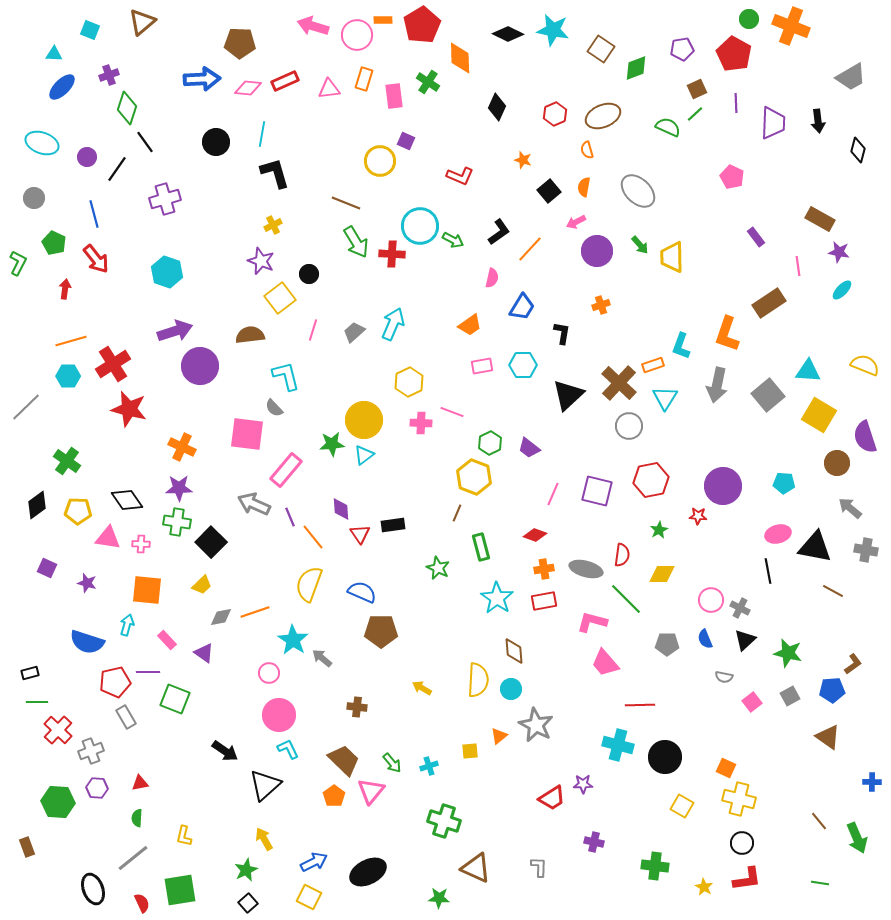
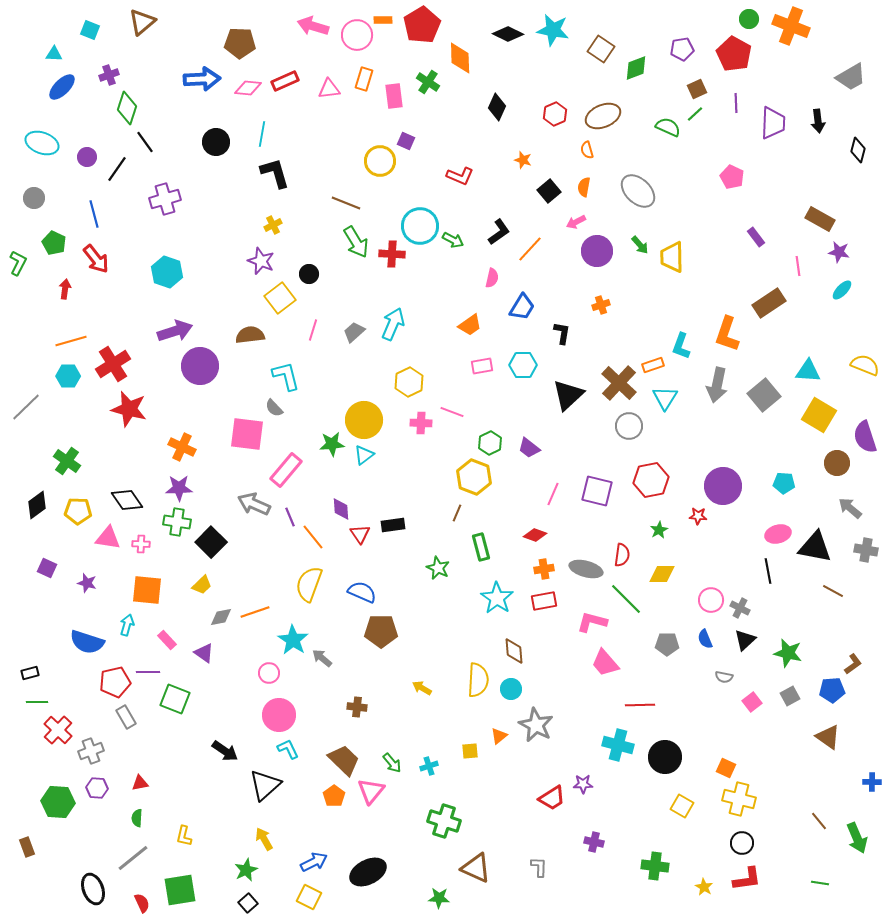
gray square at (768, 395): moved 4 px left
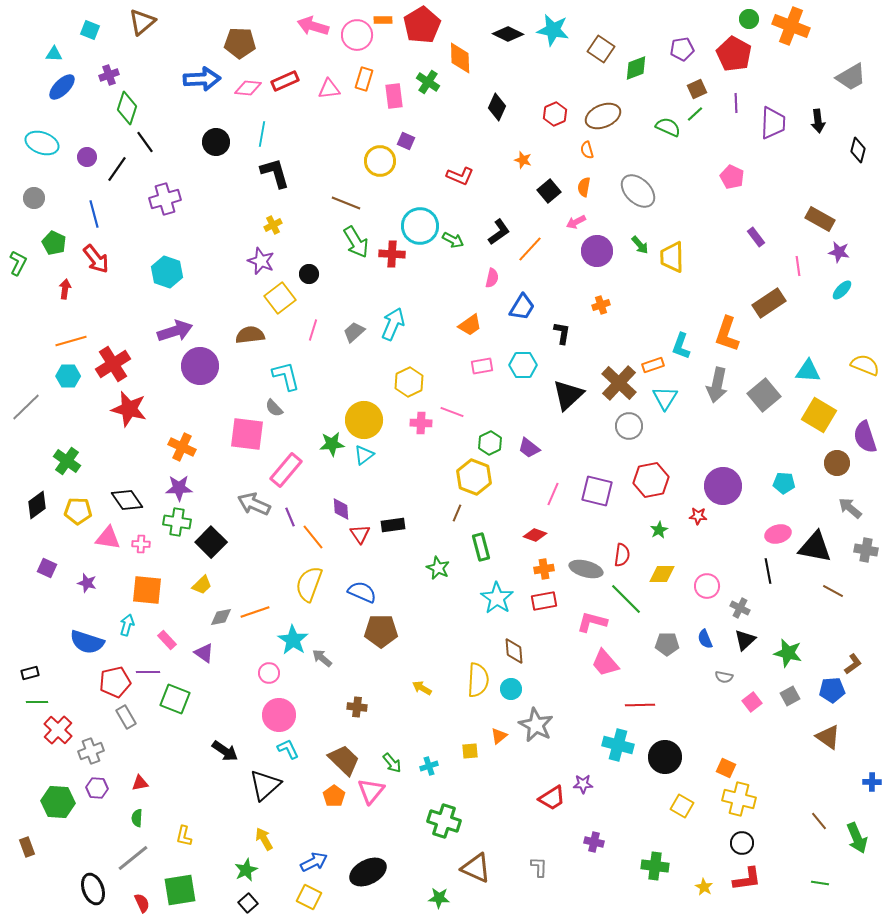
pink circle at (711, 600): moved 4 px left, 14 px up
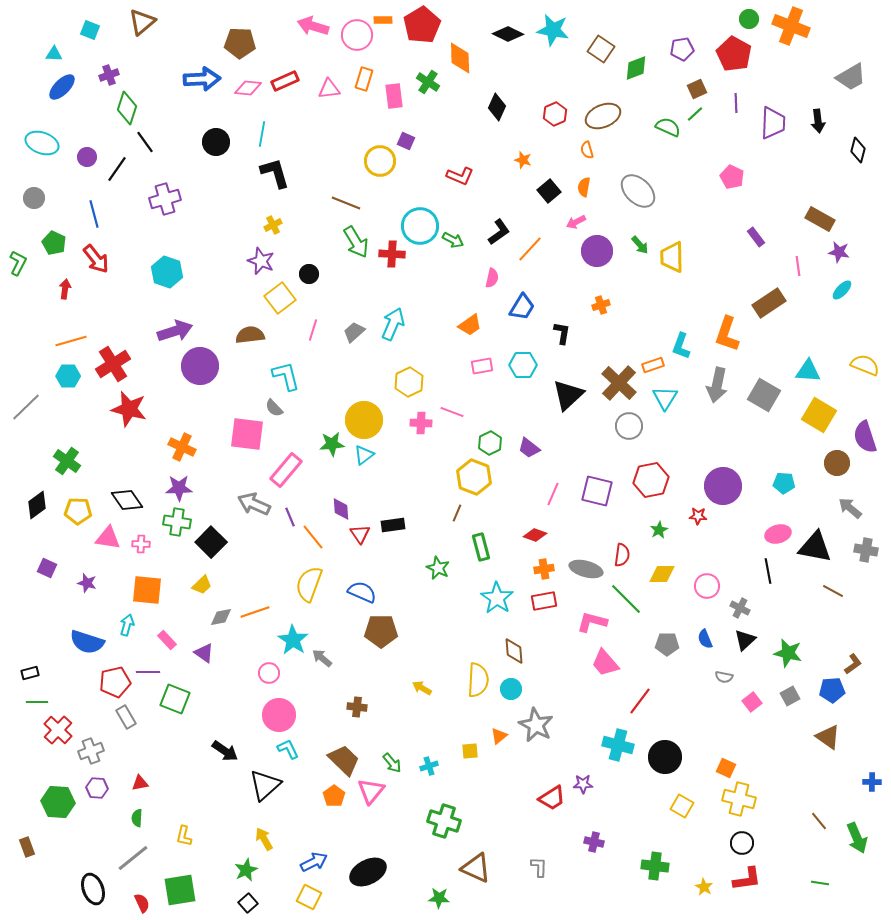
gray square at (764, 395): rotated 20 degrees counterclockwise
red line at (640, 705): moved 4 px up; rotated 52 degrees counterclockwise
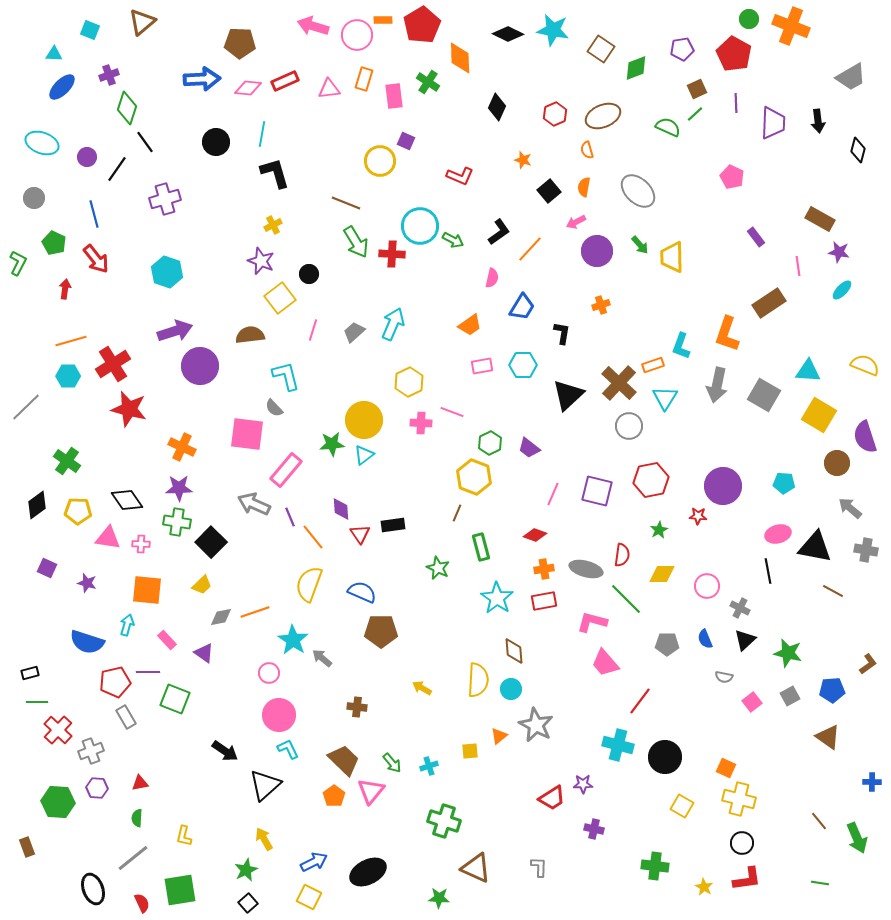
brown L-shape at (853, 664): moved 15 px right
purple cross at (594, 842): moved 13 px up
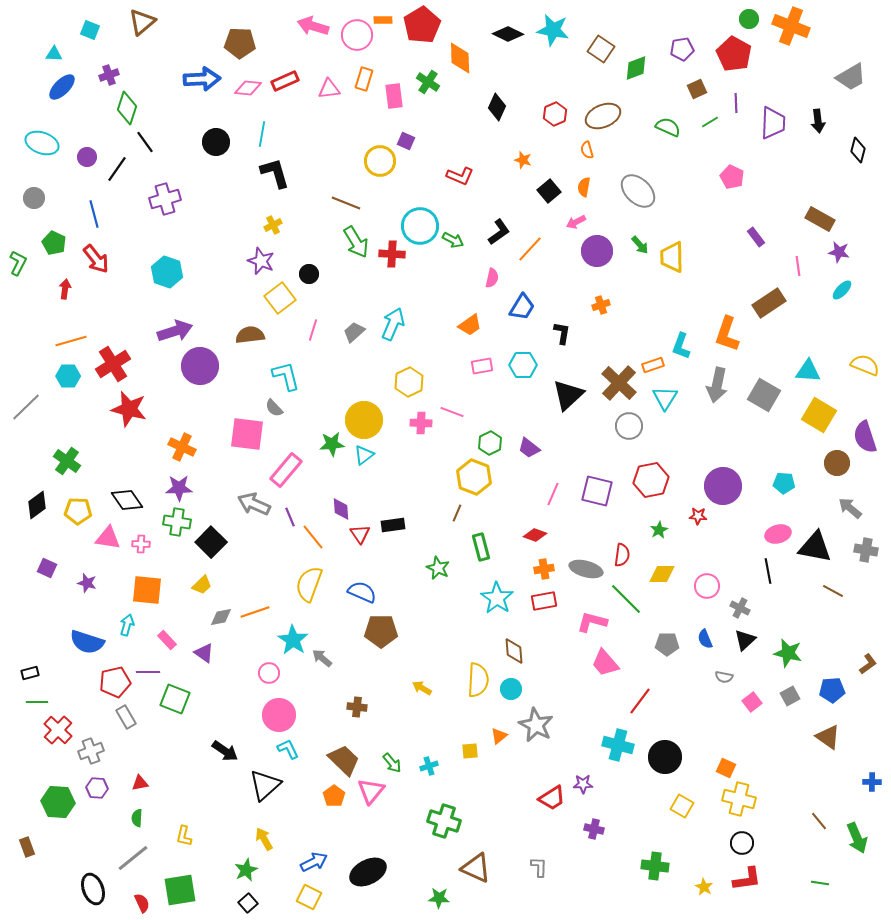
green line at (695, 114): moved 15 px right, 8 px down; rotated 12 degrees clockwise
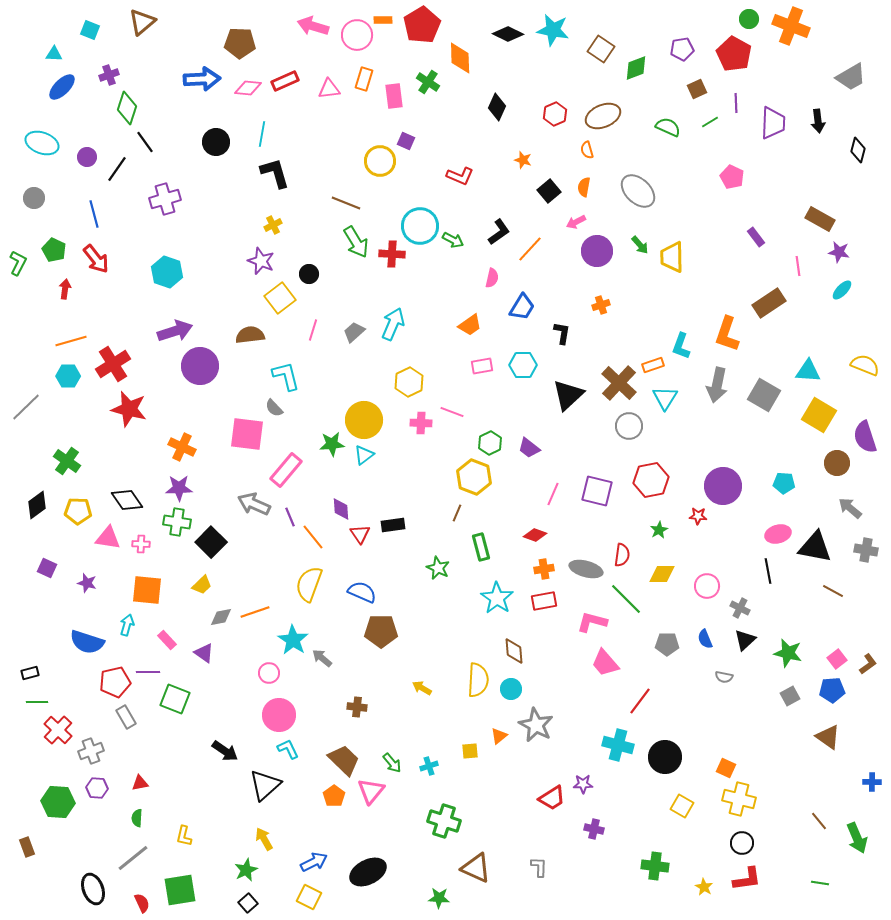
green pentagon at (54, 243): moved 7 px down
pink square at (752, 702): moved 85 px right, 43 px up
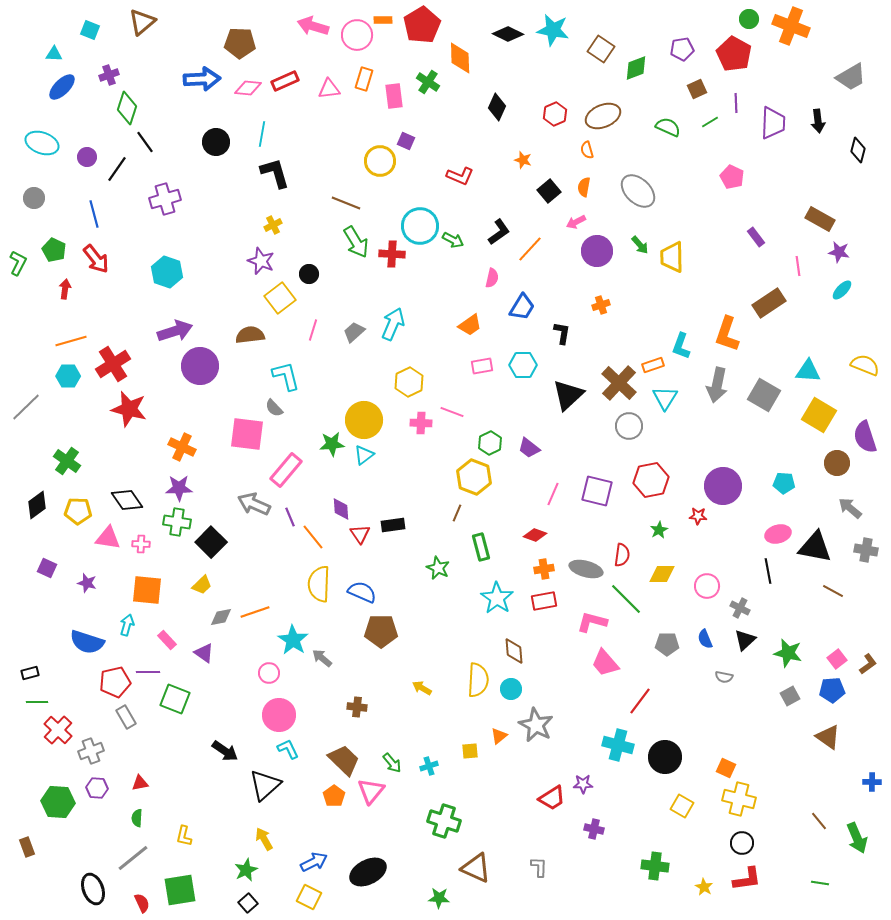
yellow semicircle at (309, 584): moved 10 px right; rotated 18 degrees counterclockwise
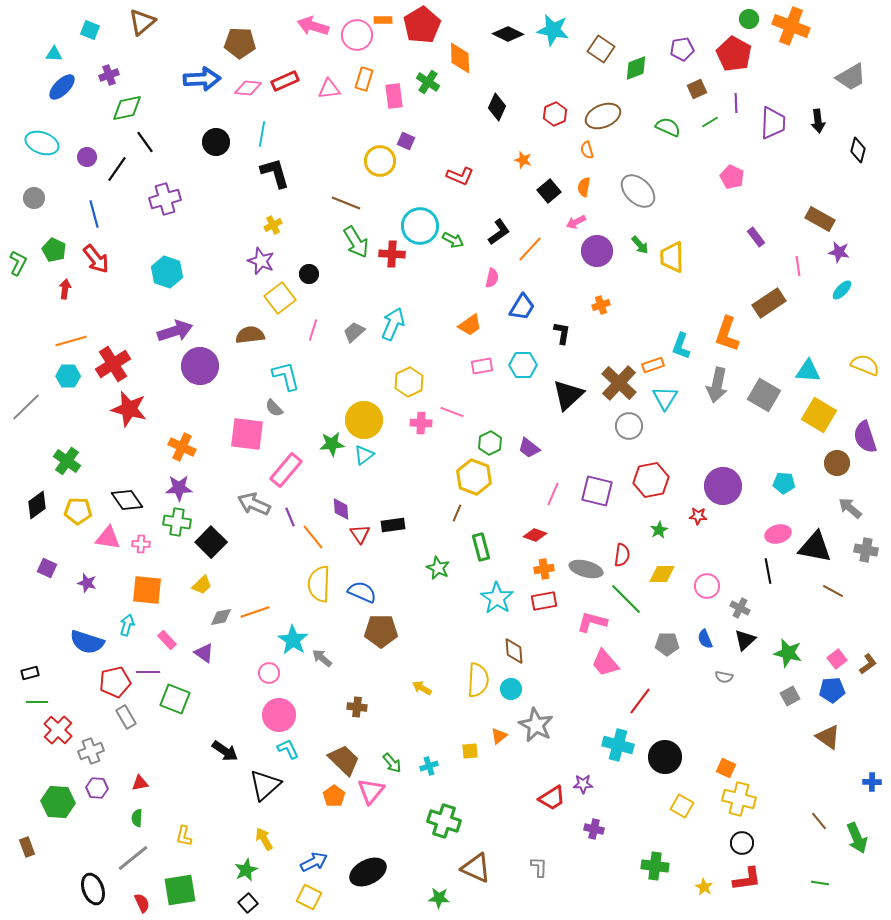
green diamond at (127, 108): rotated 60 degrees clockwise
